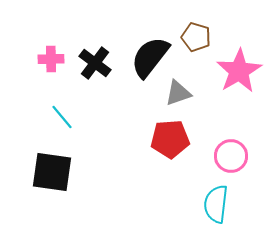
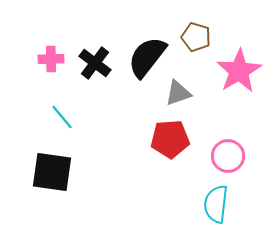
black semicircle: moved 3 px left
pink circle: moved 3 px left
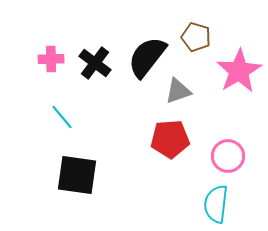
gray triangle: moved 2 px up
black square: moved 25 px right, 3 px down
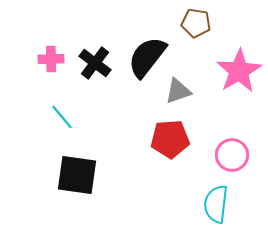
brown pentagon: moved 14 px up; rotated 8 degrees counterclockwise
pink circle: moved 4 px right, 1 px up
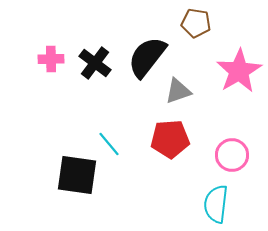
cyan line: moved 47 px right, 27 px down
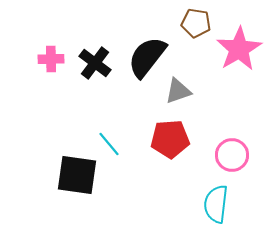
pink star: moved 22 px up
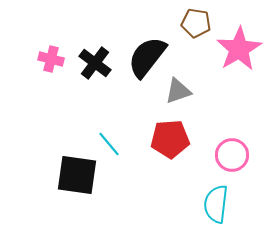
pink cross: rotated 15 degrees clockwise
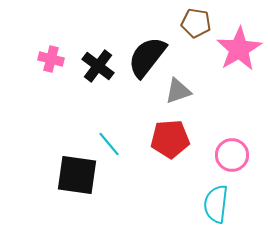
black cross: moved 3 px right, 3 px down
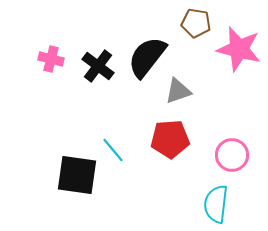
pink star: rotated 27 degrees counterclockwise
cyan line: moved 4 px right, 6 px down
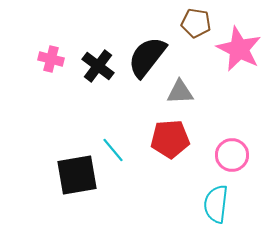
pink star: rotated 12 degrees clockwise
gray triangle: moved 2 px right, 1 px down; rotated 16 degrees clockwise
black square: rotated 18 degrees counterclockwise
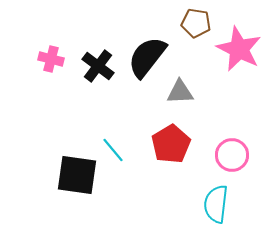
red pentagon: moved 1 px right, 5 px down; rotated 27 degrees counterclockwise
black square: rotated 18 degrees clockwise
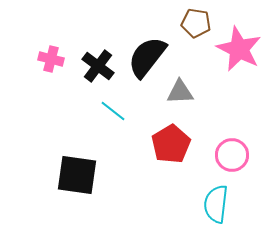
cyan line: moved 39 px up; rotated 12 degrees counterclockwise
